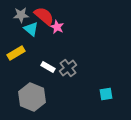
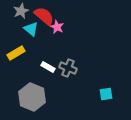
gray star: moved 4 px up; rotated 21 degrees counterclockwise
gray cross: rotated 30 degrees counterclockwise
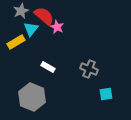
cyan triangle: rotated 28 degrees clockwise
yellow rectangle: moved 11 px up
gray cross: moved 21 px right, 1 px down
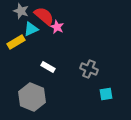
gray star: rotated 28 degrees counterclockwise
cyan triangle: rotated 28 degrees clockwise
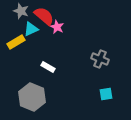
gray cross: moved 11 px right, 10 px up
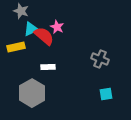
red semicircle: moved 20 px down
yellow rectangle: moved 5 px down; rotated 18 degrees clockwise
white rectangle: rotated 32 degrees counterclockwise
gray hexagon: moved 4 px up; rotated 8 degrees clockwise
